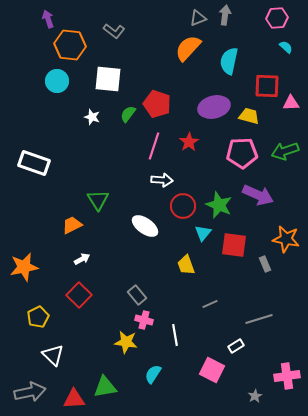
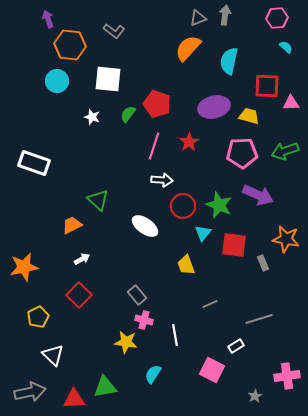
green triangle at (98, 200): rotated 15 degrees counterclockwise
gray rectangle at (265, 264): moved 2 px left, 1 px up
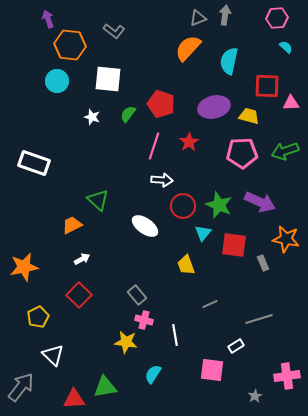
red pentagon at (157, 104): moved 4 px right
purple arrow at (258, 195): moved 2 px right, 7 px down
pink square at (212, 370): rotated 20 degrees counterclockwise
gray arrow at (30, 392): moved 9 px left, 5 px up; rotated 40 degrees counterclockwise
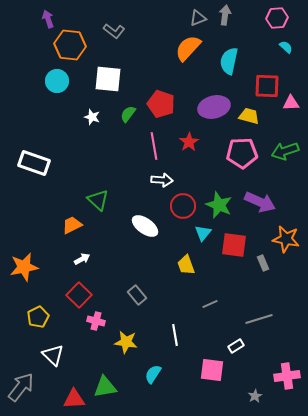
pink line at (154, 146): rotated 28 degrees counterclockwise
pink cross at (144, 320): moved 48 px left, 1 px down
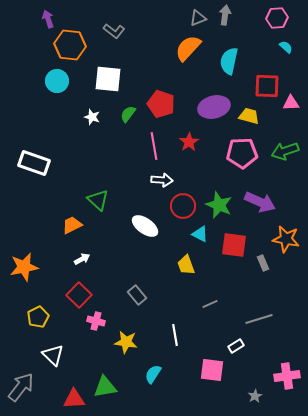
cyan triangle at (203, 233): moved 3 px left, 1 px down; rotated 42 degrees counterclockwise
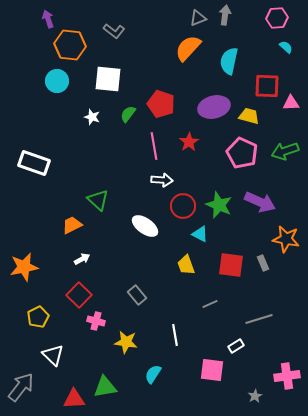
pink pentagon at (242, 153): rotated 28 degrees clockwise
red square at (234, 245): moved 3 px left, 20 px down
